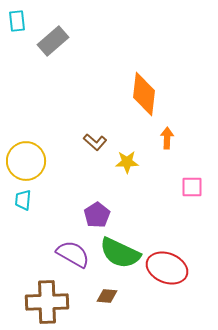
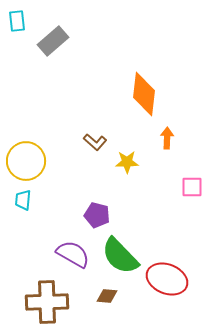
purple pentagon: rotated 25 degrees counterclockwise
green semicircle: moved 3 px down; rotated 21 degrees clockwise
red ellipse: moved 11 px down
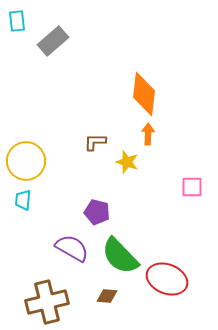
orange arrow: moved 19 px left, 4 px up
brown L-shape: rotated 140 degrees clockwise
yellow star: rotated 20 degrees clockwise
purple pentagon: moved 3 px up
purple semicircle: moved 1 px left, 6 px up
brown cross: rotated 12 degrees counterclockwise
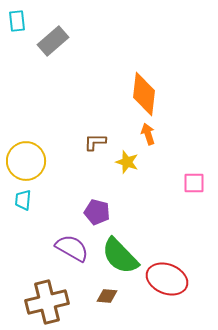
orange arrow: rotated 20 degrees counterclockwise
pink square: moved 2 px right, 4 px up
